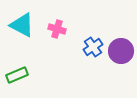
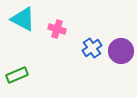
cyan triangle: moved 1 px right, 6 px up
blue cross: moved 1 px left, 1 px down
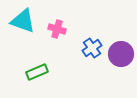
cyan triangle: moved 2 px down; rotated 8 degrees counterclockwise
purple circle: moved 3 px down
green rectangle: moved 20 px right, 3 px up
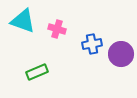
blue cross: moved 4 px up; rotated 24 degrees clockwise
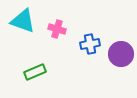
blue cross: moved 2 px left
green rectangle: moved 2 px left
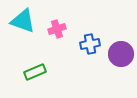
pink cross: rotated 36 degrees counterclockwise
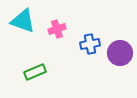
purple circle: moved 1 px left, 1 px up
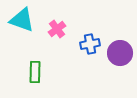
cyan triangle: moved 1 px left, 1 px up
pink cross: rotated 18 degrees counterclockwise
green rectangle: rotated 65 degrees counterclockwise
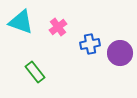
cyan triangle: moved 1 px left, 2 px down
pink cross: moved 1 px right, 2 px up
green rectangle: rotated 40 degrees counterclockwise
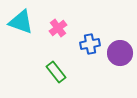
pink cross: moved 1 px down
green rectangle: moved 21 px right
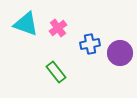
cyan triangle: moved 5 px right, 2 px down
